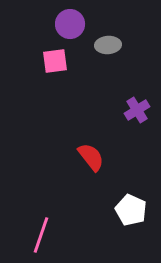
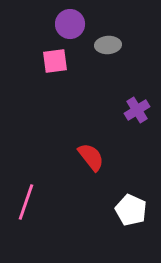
pink line: moved 15 px left, 33 px up
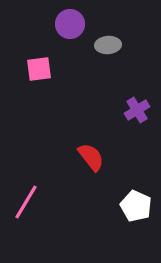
pink square: moved 16 px left, 8 px down
pink line: rotated 12 degrees clockwise
white pentagon: moved 5 px right, 4 px up
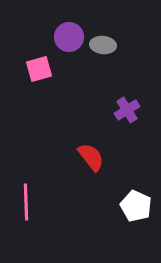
purple circle: moved 1 px left, 13 px down
gray ellipse: moved 5 px left; rotated 10 degrees clockwise
pink square: rotated 8 degrees counterclockwise
purple cross: moved 10 px left
pink line: rotated 33 degrees counterclockwise
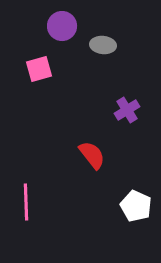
purple circle: moved 7 px left, 11 px up
red semicircle: moved 1 px right, 2 px up
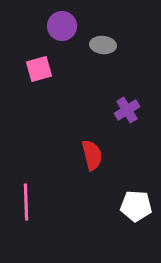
red semicircle: rotated 24 degrees clockwise
white pentagon: rotated 20 degrees counterclockwise
